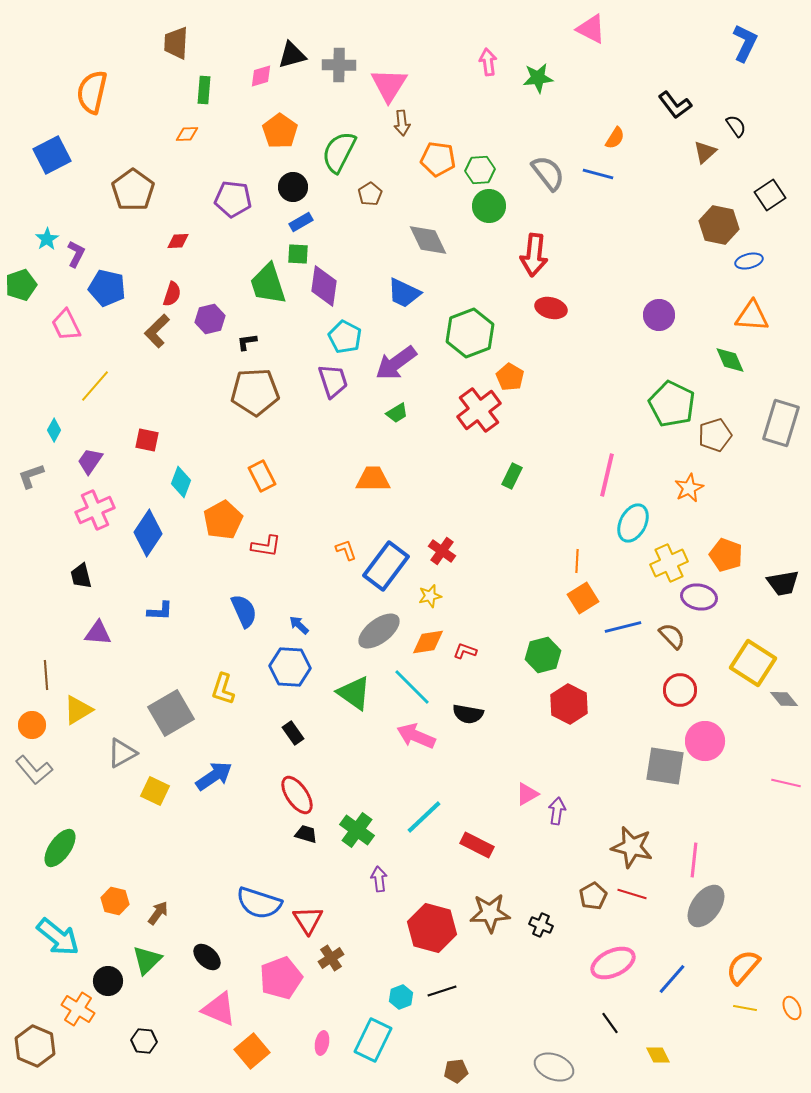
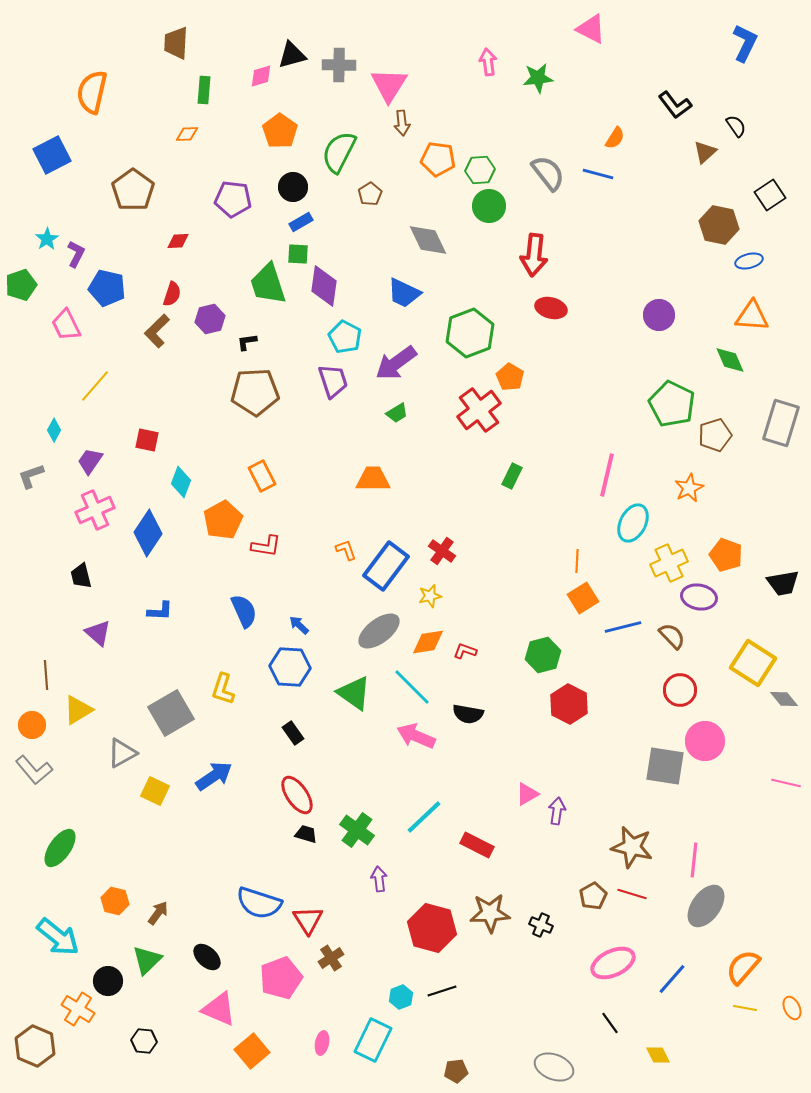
purple triangle at (98, 633): rotated 36 degrees clockwise
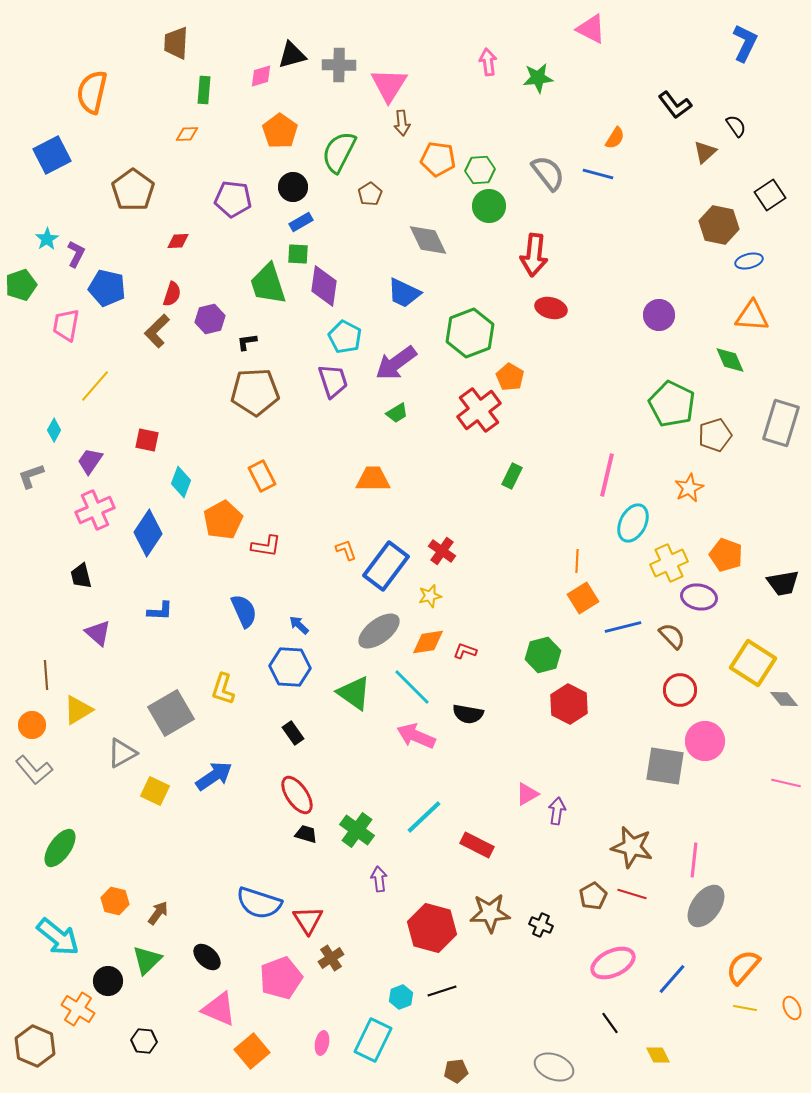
pink trapezoid at (66, 325): rotated 36 degrees clockwise
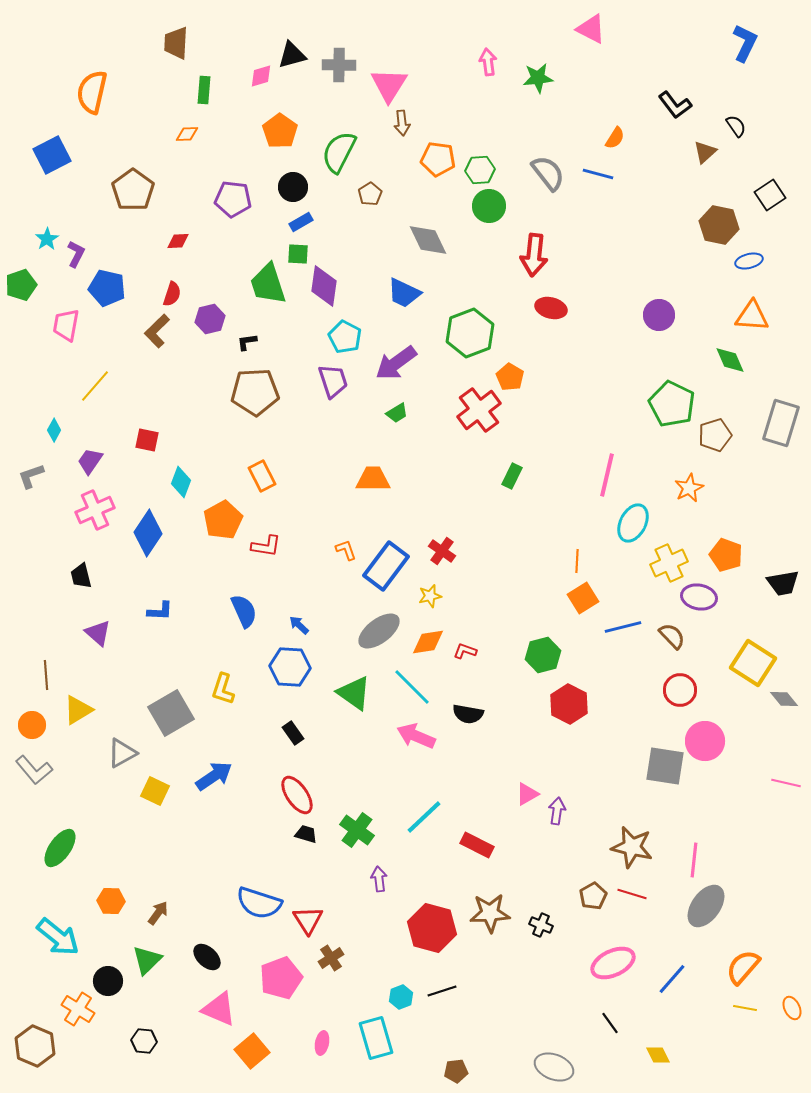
orange hexagon at (115, 901): moved 4 px left; rotated 12 degrees counterclockwise
cyan rectangle at (373, 1040): moved 3 px right, 2 px up; rotated 42 degrees counterclockwise
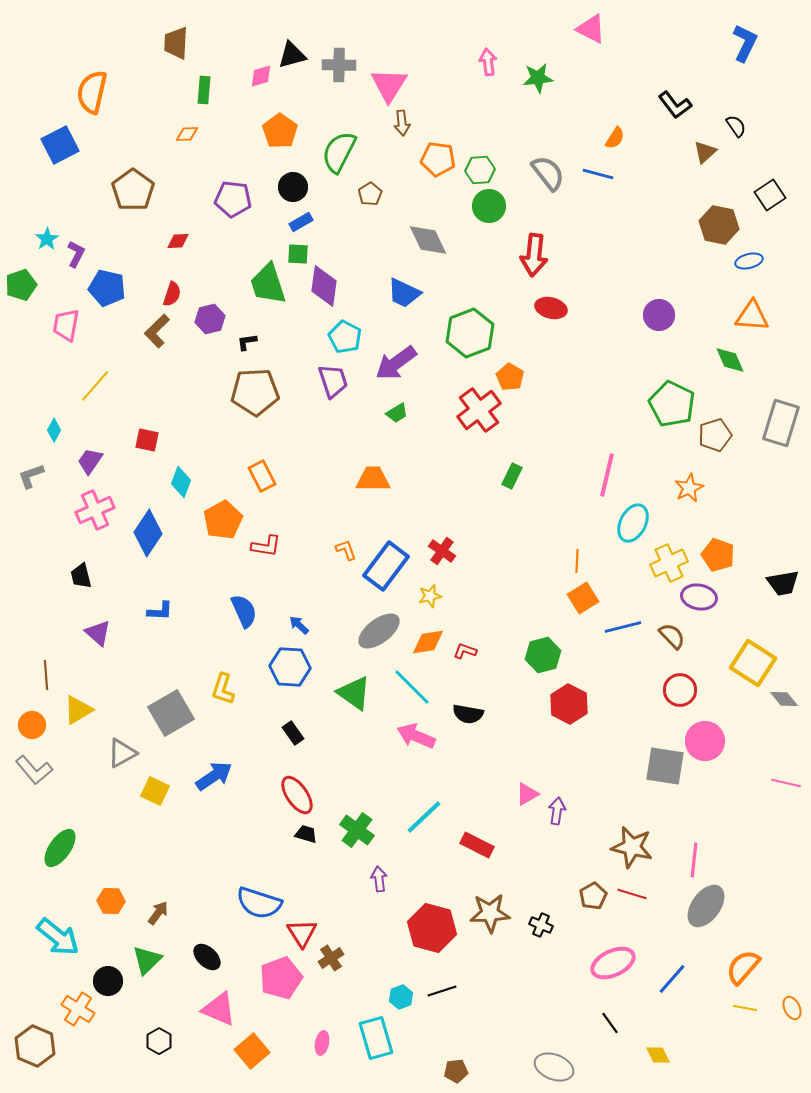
blue square at (52, 155): moved 8 px right, 10 px up
orange pentagon at (726, 555): moved 8 px left
red triangle at (308, 920): moved 6 px left, 13 px down
black hexagon at (144, 1041): moved 15 px right; rotated 25 degrees clockwise
